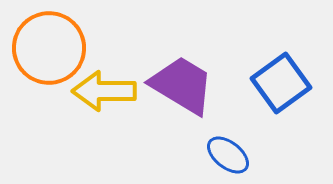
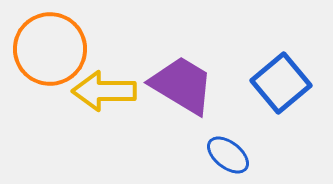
orange circle: moved 1 px right, 1 px down
blue square: rotated 4 degrees counterclockwise
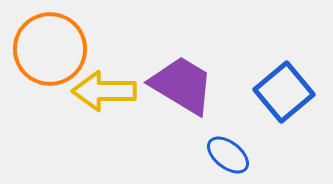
blue square: moved 3 px right, 9 px down
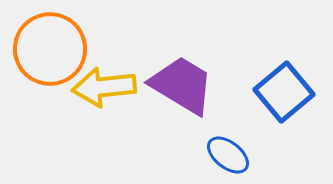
yellow arrow: moved 4 px up; rotated 6 degrees counterclockwise
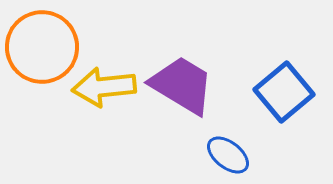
orange circle: moved 8 px left, 2 px up
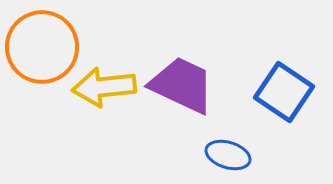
purple trapezoid: rotated 6 degrees counterclockwise
blue square: rotated 16 degrees counterclockwise
blue ellipse: rotated 21 degrees counterclockwise
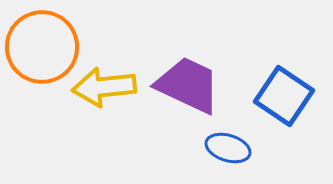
purple trapezoid: moved 6 px right
blue square: moved 4 px down
blue ellipse: moved 7 px up
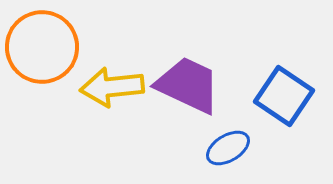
yellow arrow: moved 8 px right
blue ellipse: rotated 48 degrees counterclockwise
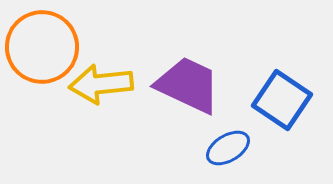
yellow arrow: moved 11 px left, 3 px up
blue square: moved 2 px left, 4 px down
